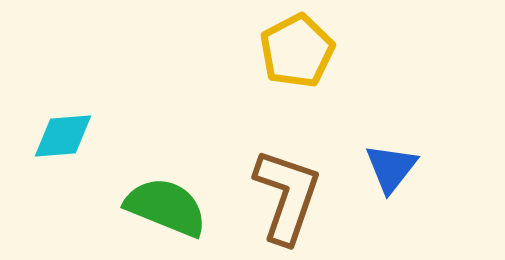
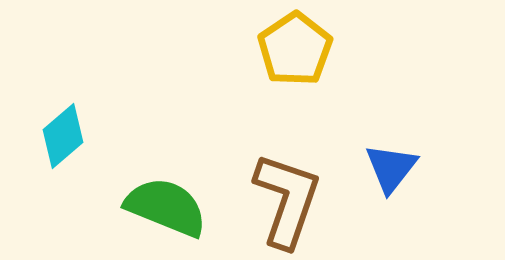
yellow pentagon: moved 2 px left, 2 px up; rotated 6 degrees counterclockwise
cyan diamond: rotated 36 degrees counterclockwise
brown L-shape: moved 4 px down
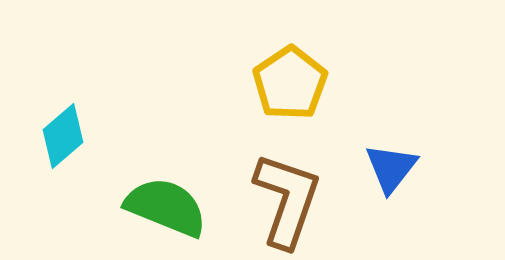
yellow pentagon: moved 5 px left, 34 px down
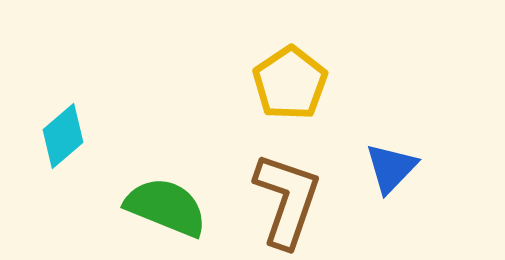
blue triangle: rotated 6 degrees clockwise
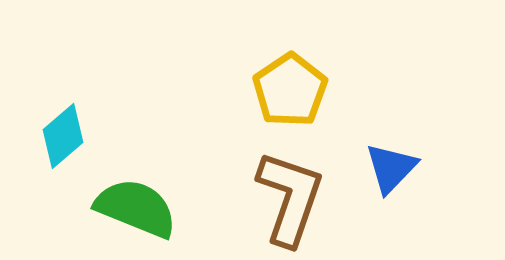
yellow pentagon: moved 7 px down
brown L-shape: moved 3 px right, 2 px up
green semicircle: moved 30 px left, 1 px down
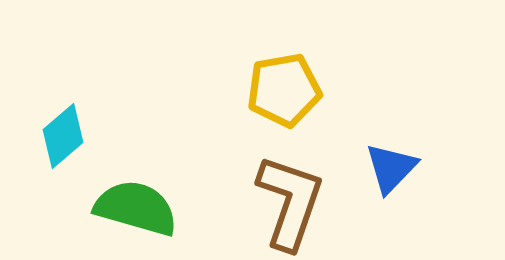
yellow pentagon: moved 6 px left; rotated 24 degrees clockwise
brown L-shape: moved 4 px down
green semicircle: rotated 6 degrees counterclockwise
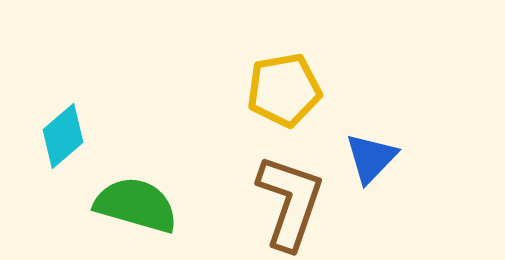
blue triangle: moved 20 px left, 10 px up
green semicircle: moved 3 px up
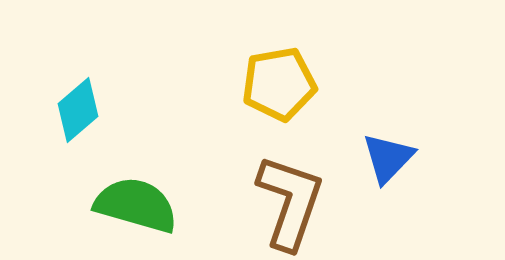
yellow pentagon: moved 5 px left, 6 px up
cyan diamond: moved 15 px right, 26 px up
blue triangle: moved 17 px right
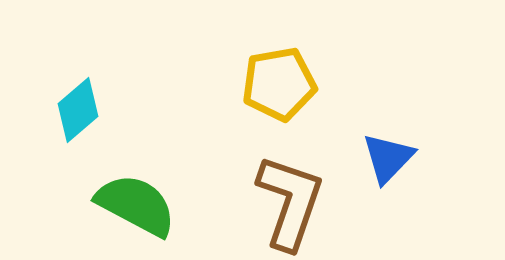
green semicircle: rotated 12 degrees clockwise
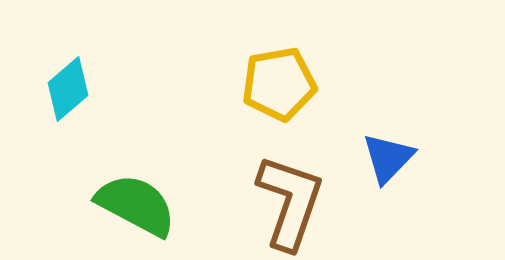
cyan diamond: moved 10 px left, 21 px up
